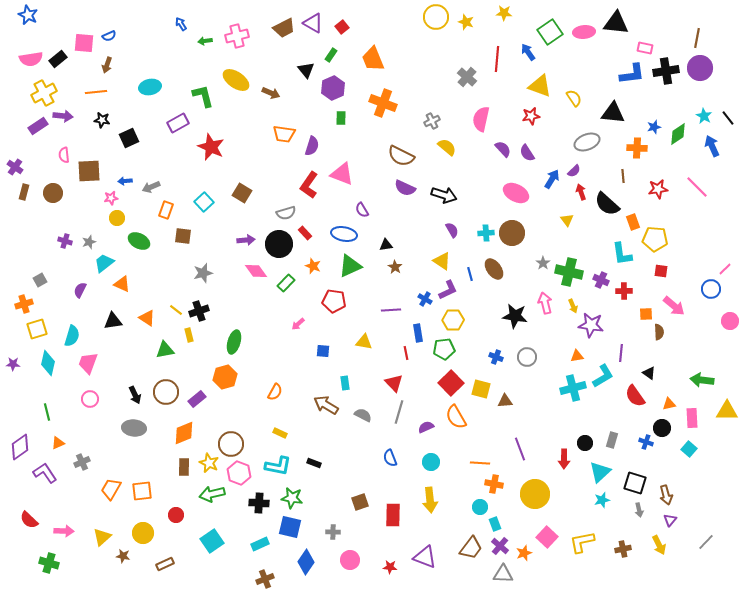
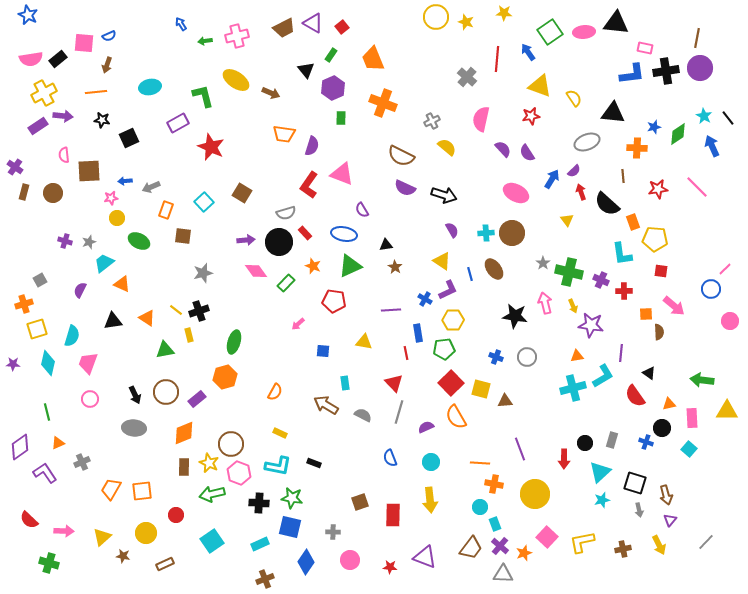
black circle at (279, 244): moved 2 px up
yellow circle at (143, 533): moved 3 px right
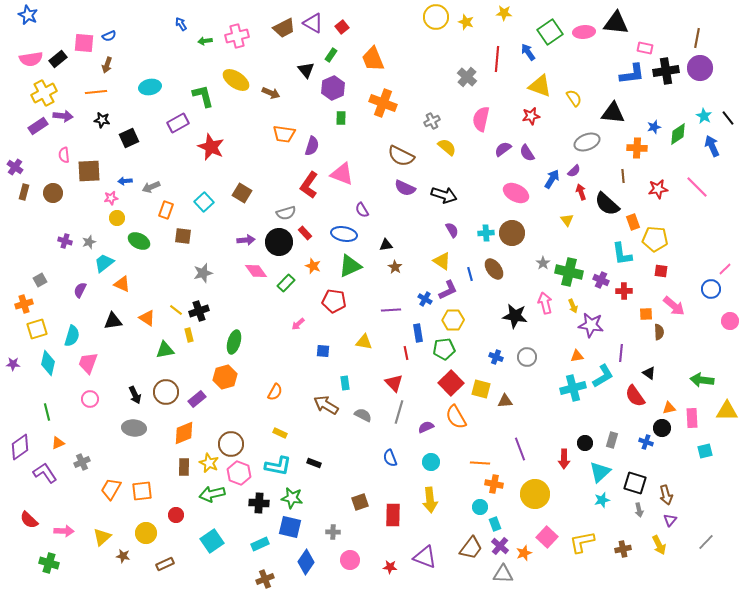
purple semicircle at (503, 149): rotated 84 degrees counterclockwise
orange triangle at (669, 404): moved 4 px down
cyan square at (689, 449): moved 16 px right, 2 px down; rotated 35 degrees clockwise
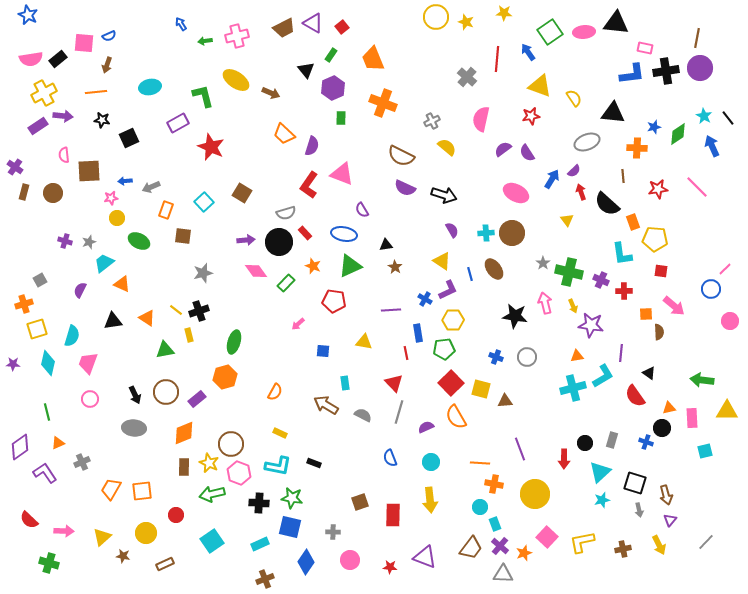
orange trapezoid at (284, 134): rotated 35 degrees clockwise
